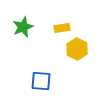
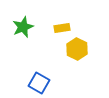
blue square: moved 2 px left, 2 px down; rotated 25 degrees clockwise
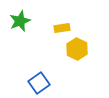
green star: moved 3 px left, 6 px up
blue square: rotated 25 degrees clockwise
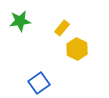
green star: rotated 15 degrees clockwise
yellow rectangle: rotated 42 degrees counterclockwise
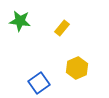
green star: rotated 15 degrees clockwise
yellow hexagon: moved 19 px down; rotated 10 degrees clockwise
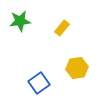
green star: rotated 15 degrees counterclockwise
yellow hexagon: rotated 15 degrees clockwise
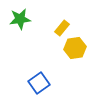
green star: moved 2 px up
yellow hexagon: moved 2 px left, 20 px up
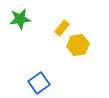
yellow hexagon: moved 3 px right, 3 px up
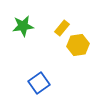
green star: moved 3 px right, 7 px down
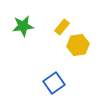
yellow rectangle: moved 1 px up
blue square: moved 15 px right
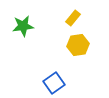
yellow rectangle: moved 11 px right, 9 px up
